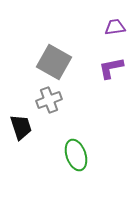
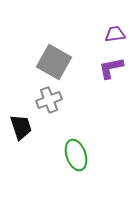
purple trapezoid: moved 7 px down
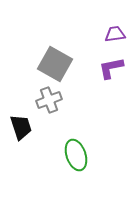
gray square: moved 1 px right, 2 px down
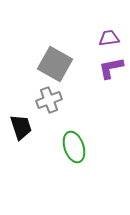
purple trapezoid: moved 6 px left, 4 px down
green ellipse: moved 2 px left, 8 px up
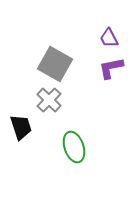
purple trapezoid: rotated 110 degrees counterclockwise
gray cross: rotated 25 degrees counterclockwise
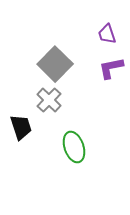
purple trapezoid: moved 2 px left, 4 px up; rotated 10 degrees clockwise
gray square: rotated 16 degrees clockwise
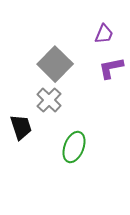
purple trapezoid: moved 3 px left; rotated 140 degrees counterclockwise
green ellipse: rotated 40 degrees clockwise
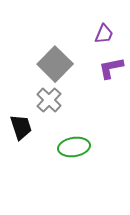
green ellipse: rotated 60 degrees clockwise
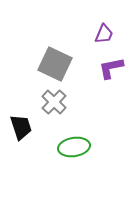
gray square: rotated 20 degrees counterclockwise
gray cross: moved 5 px right, 2 px down
